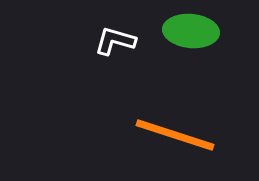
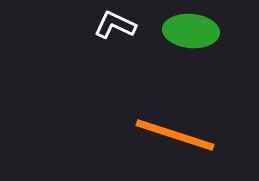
white L-shape: moved 16 px up; rotated 9 degrees clockwise
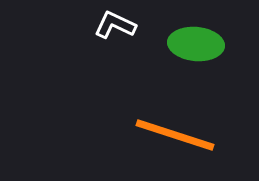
green ellipse: moved 5 px right, 13 px down
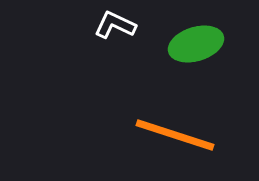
green ellipse: rotated 22 degrees counterclockwise
